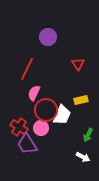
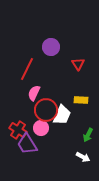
purple circle: moved 3 px right, 10 px down
yellow rectangle: rotated 16 degrees clockwise
red cross: moved 1 px left, 3 px down
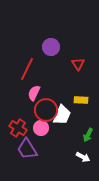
red cross: moved 2 px up
purple trapezoid: moved 5 px down
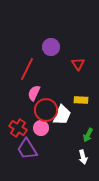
white arrow: rotated 48 degrees clockwise
